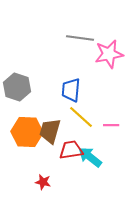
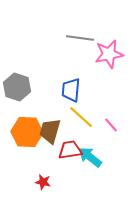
pink line: rotated 49 degrees clockwise
red trapezoid: moved 1 px left
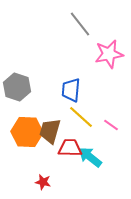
gray line: moved 14 px up; rotated 44 degrees clockwise
pink line: rotated 14 degrees counterclockwise
red trapezoid: moved 2 px up; rotated 10 degrees clockwise
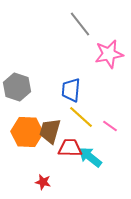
pink line: moved 1 px left, 1 px down
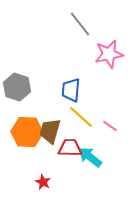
red star: rotated 14 degrees clockwise
